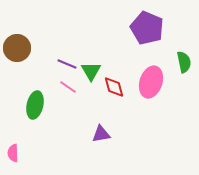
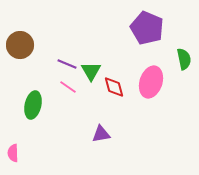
brown circle: moved 3 px right, 3 px up
green semicircle: moved 3 px up
green ellipse: moved 2 px left
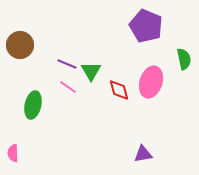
purple pentagon: moved 1 px left, 2 px up
red diamond: moved 5 px right, 3 px down
purple triangle: moved 42 px right, 20 px down
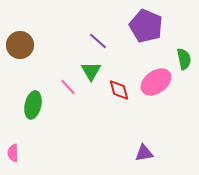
purple line: moved 31 px right, 23 px up; rotated 18 degrees clockwise
pink ellipse: moved 5 px right; rotated 36 degrees clockwise
pink line: rotated 12 degrees clockwise
purple triangle: moved 1 px right, 1 px up
